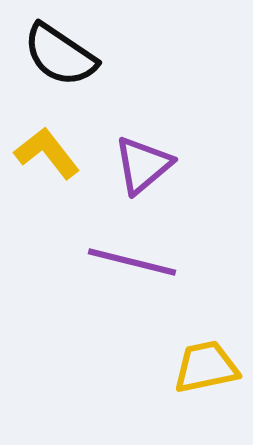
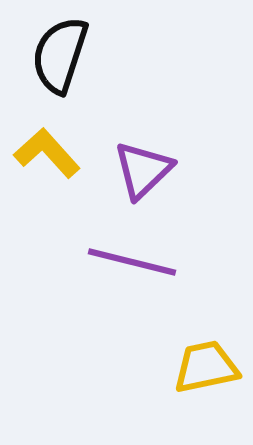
black semicircle: rotated 74 degrees clockwise
yellow L-shape: rotated 4 degrees counterclockwise
purple triangle: moved 5 px down; rotated 4 degrees counterclockwise
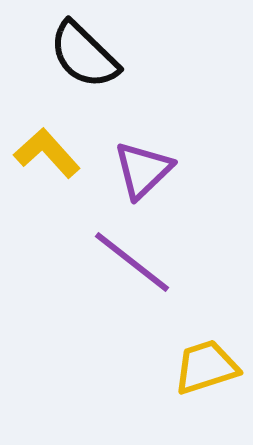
black semicircle: moved 24 px right; rotated 64 degrees counterclockwise
purple line: rotated 24 degrees clockwise
yellow trapezoid: rotated 6 degrees counterclockwise
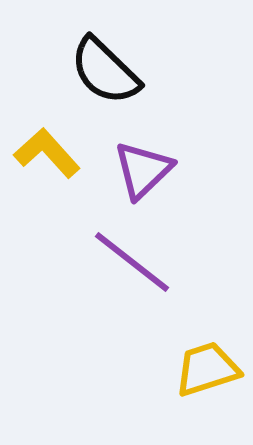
black semicircle: moved 21 px right, 16 px down
yellow trapezoid: moved 1 px right, 2 px down
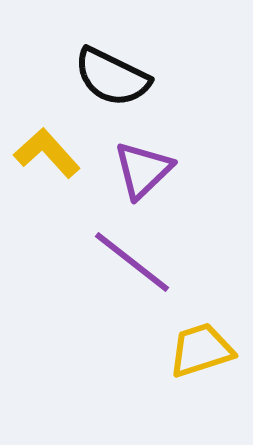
black semicircle: moved 7 px right, 6 px down; rotated 18 degrees counterclockwise
yellow trapezoid: moved 6 px left, 19 px up
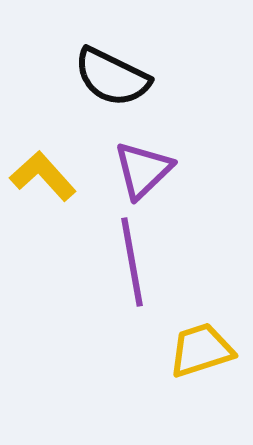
yellow L-shape: moved 4 px left, 23 px down
purple line: rotated 42 degrees clockwise
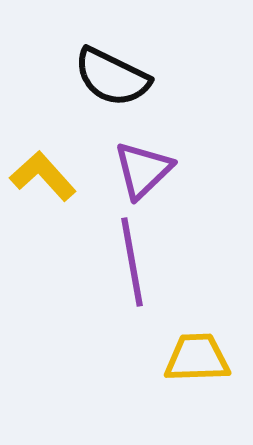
yellow trapezoid: moved 4 px left, 8 px down; rotated 16 degrees clockwise
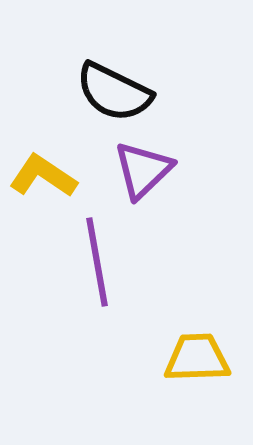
black semicircle: moved 2 px right, 15 px down
yellow L-shape: rotated 14 degrees counterclockwise
purple line: moved 35 px left
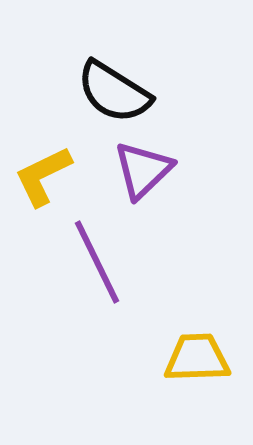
black semicircle: rotated 6 degrees clockwise
yellow L-shape: rotated 60 degrees counterclockwise
purple line: rotated 16 degrees counterclockwise
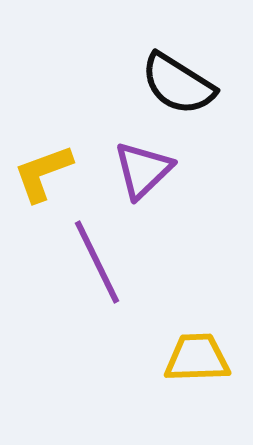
black semicircle: moved 64 px right, 8 px up
yellow L-shape: moved 3 px up; rotated 6 degrees clockwise
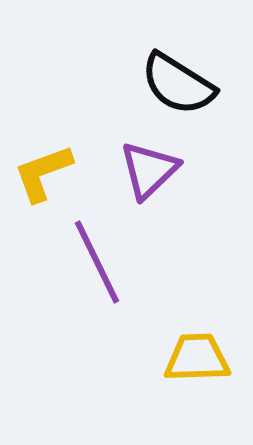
purple triangle: moved 6 px right
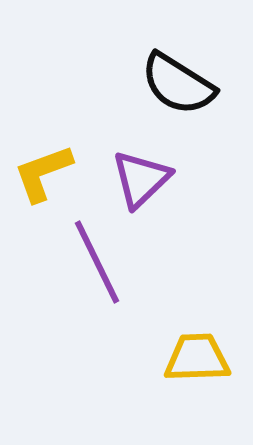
purple triangle: moved 8 px left, 9 px down
